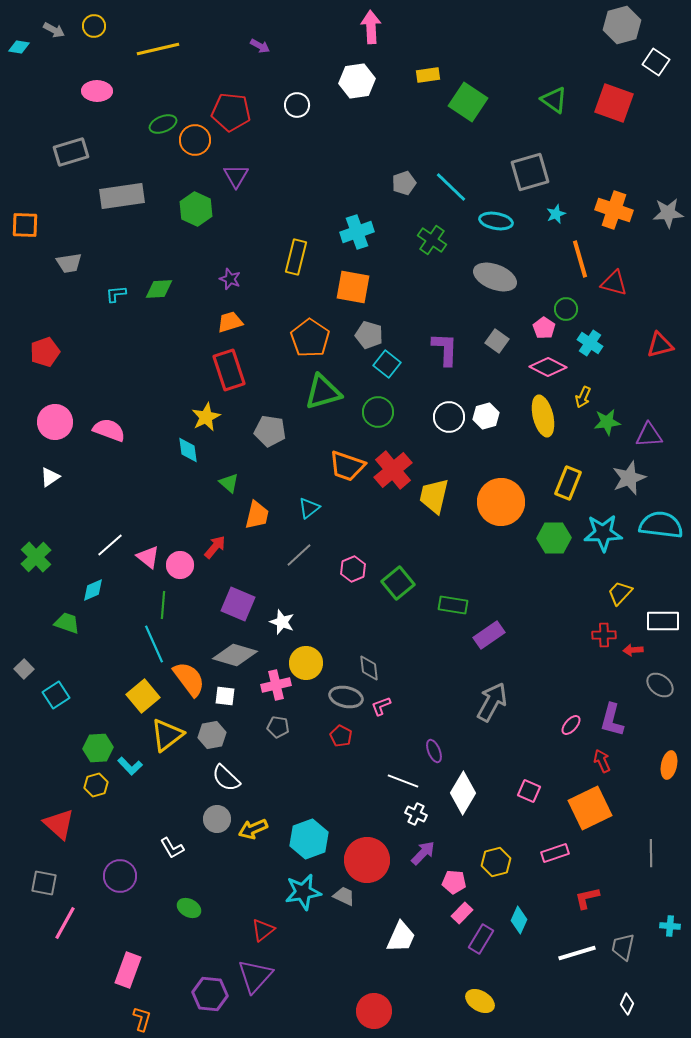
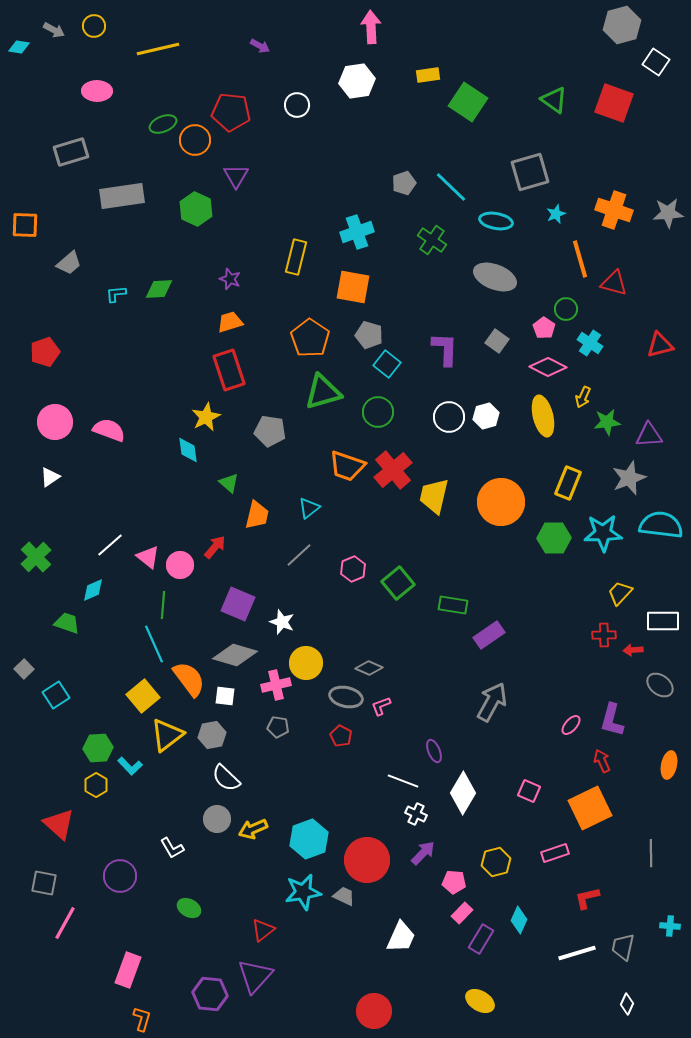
gray trapezoid at (69, 263): rotated 32 degrees counterclockwise
gray diamond at (369, 668): rotated 60 degrees counterclockwise
yellow hexagon at (96, 785): rotated 15 degrees counterclockwise
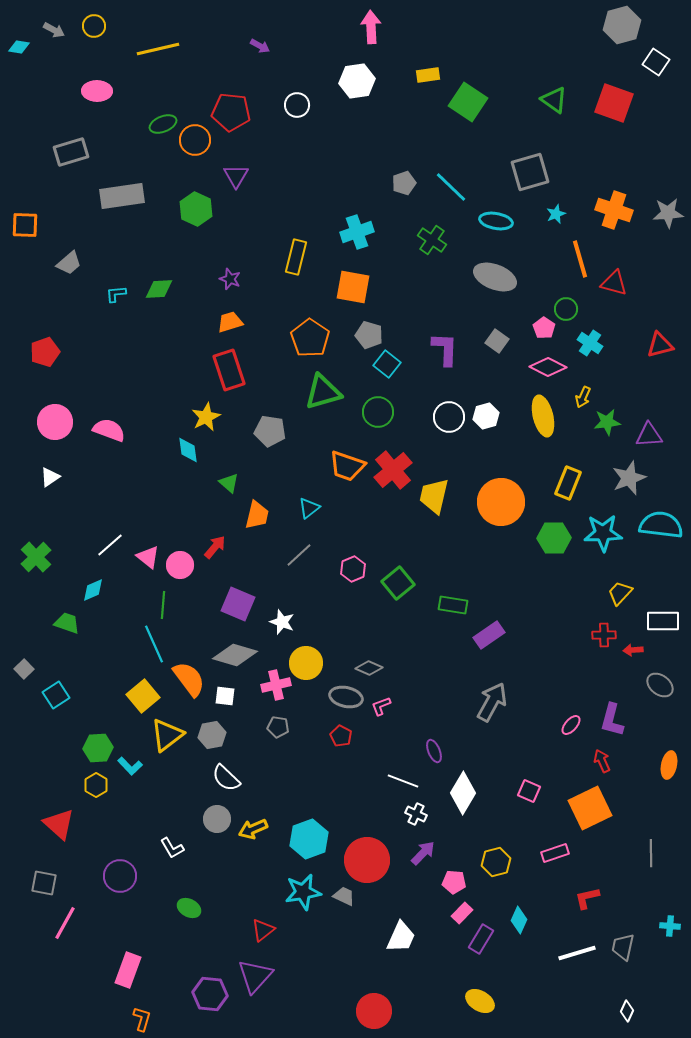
white diamond at (627, 1004): moved 7 px down
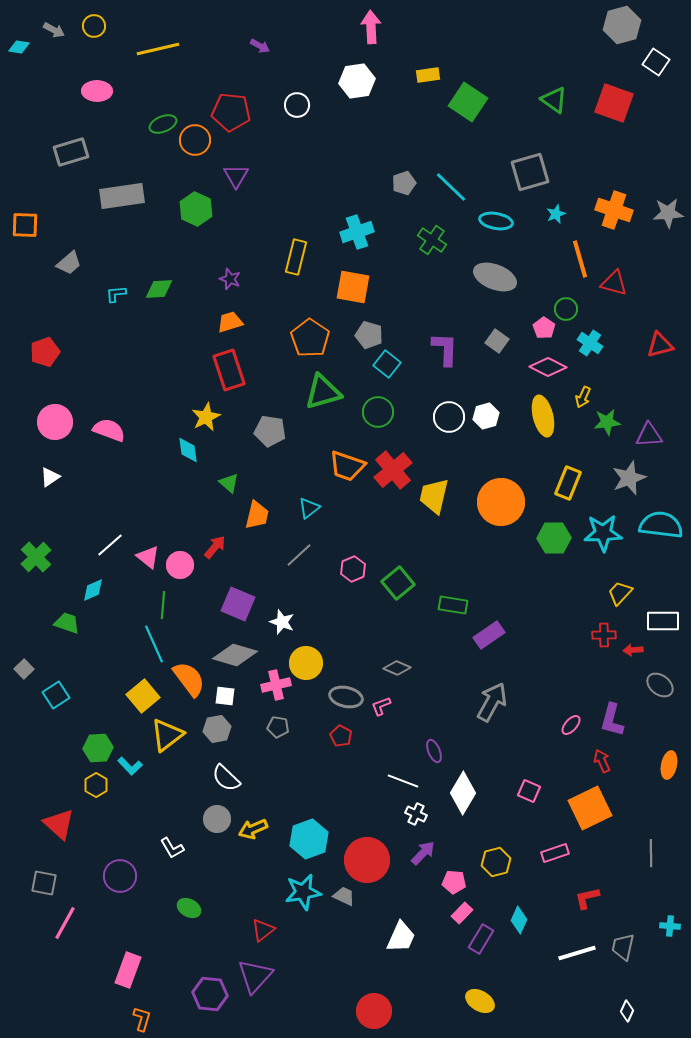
gray diamond at (369, 668): moved 28 px right
gray hexagon at (212, 735): moved 5 px right, 6 px up
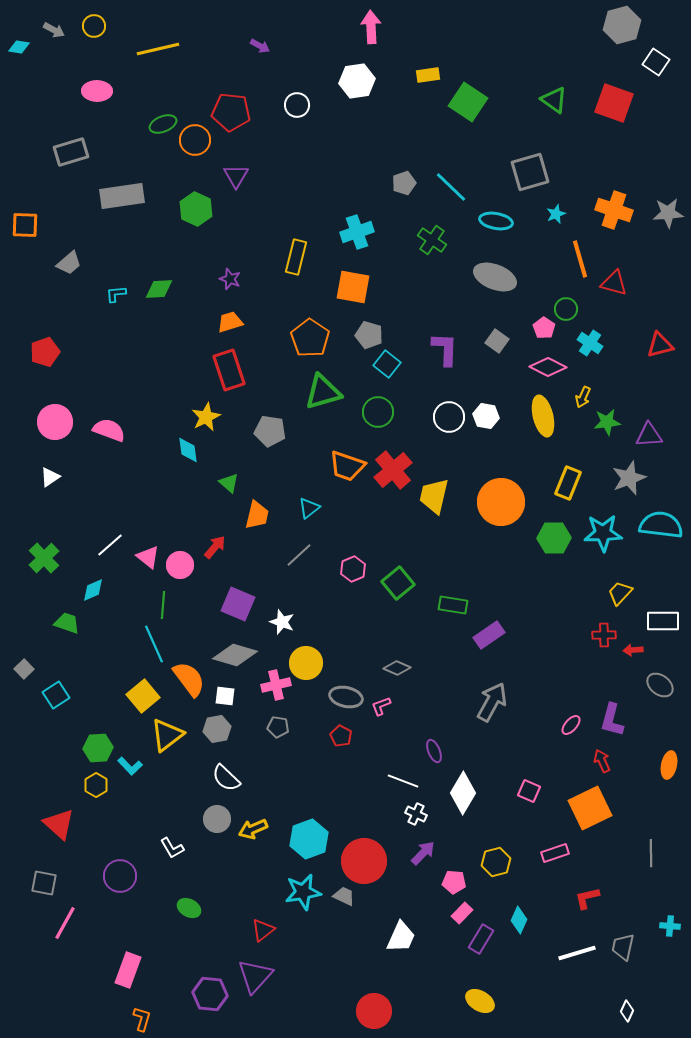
white hexagon at (486, 416): rotated 25 degrees clockwise
green cross at (36, 557): moved 8 px right, 1 px down
red circle at (367, 860): moved 3 px left, 1 px down
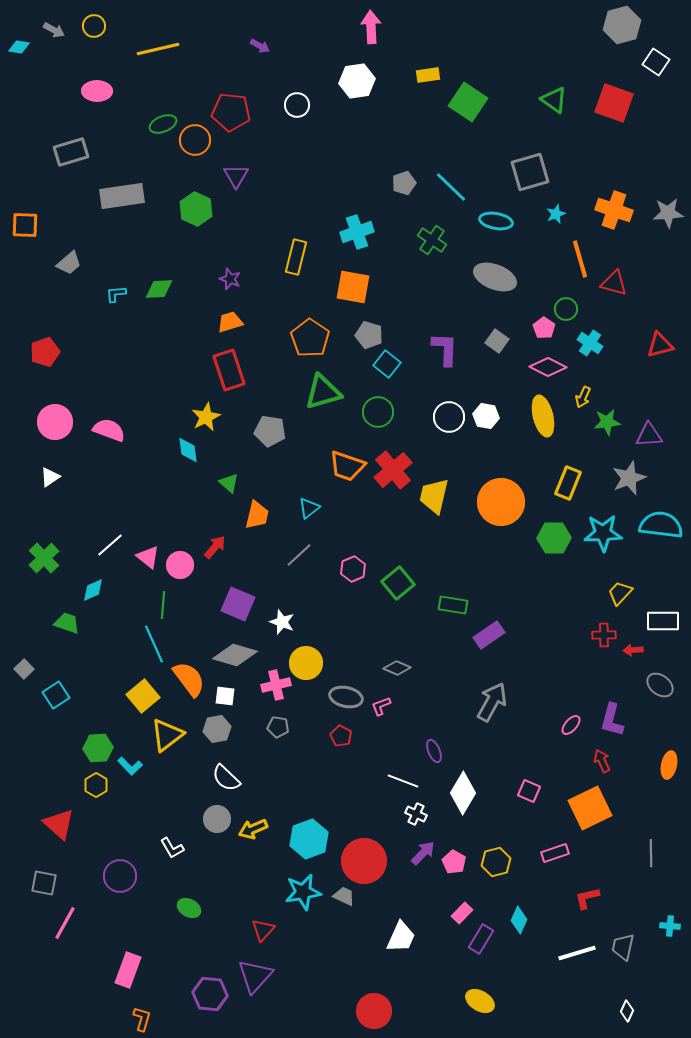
pink pentagon at (454, 882): moved 20 px up; rotated 25 degrees clockwise
red triangle at (263, 930): rotated 10 degrees counterclockwise
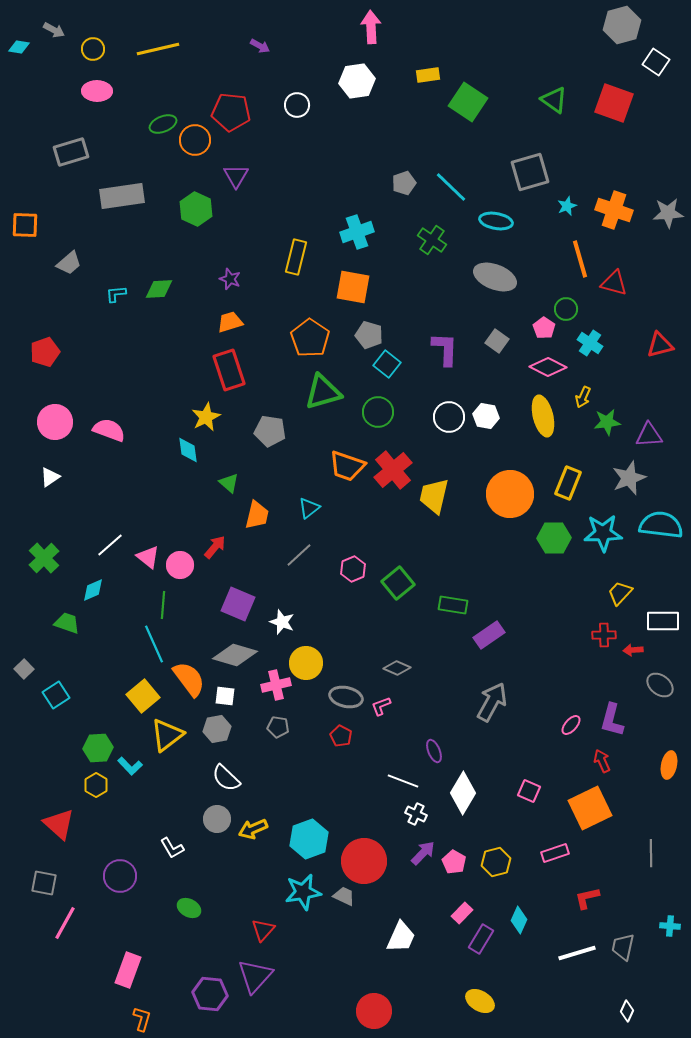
yellow circle at (94, 26): moved 1 px left, 23 px down
cyan star at (556, 214): moved 11 px right, 8 px up
orange circle at (501, 502): moved 9 px right, 8 px up
